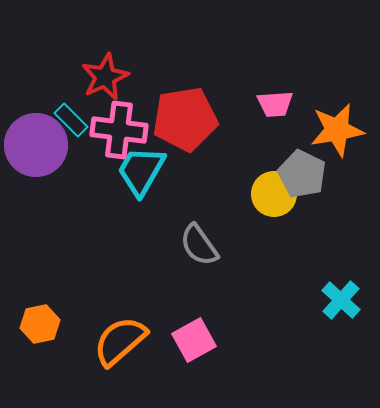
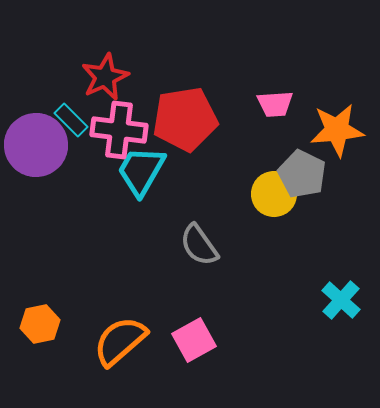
orange star: rotated 4 degrees clockwise
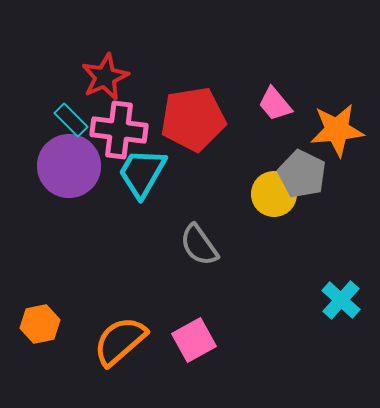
pink trapezoid: rotated 54 degrees clockwise
red pentagon: moved 8 px right
purple circle: moved 33 px right, 21 px down
cyan trapezoid: moved 1 px right, 2 px down
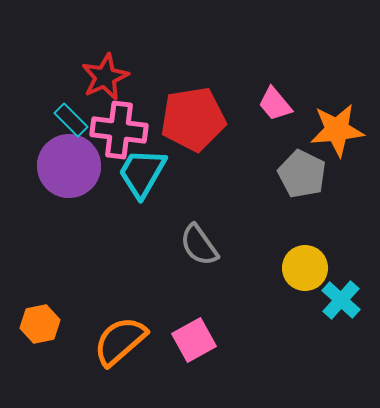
yellow circle: moved 31 px right, 74 px down
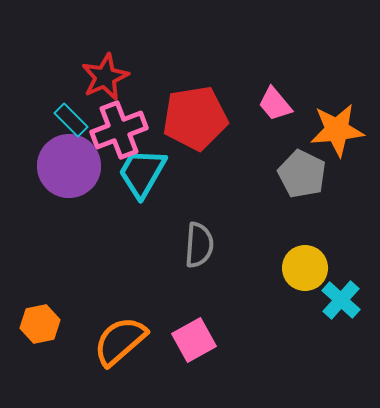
red pentagon: moved 2 px right, 1 px up
pink cross: rotated 28 degrees counterclockwise
gray semicircle: rotated 141 degrees counterclockwise
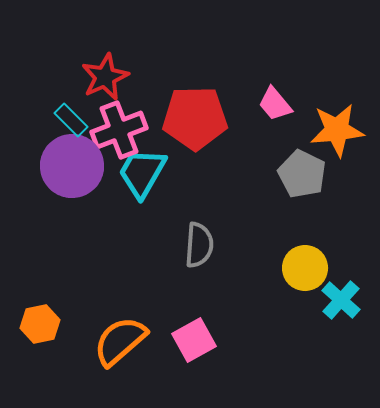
red pentagon: rotated 8 degrees clockwise
purple circle: moved 3 px right
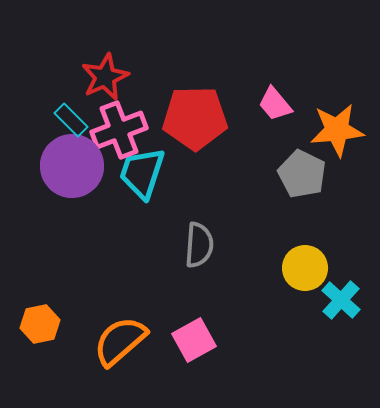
cyan trapezoid: rotated 12 degrees counterclockwise
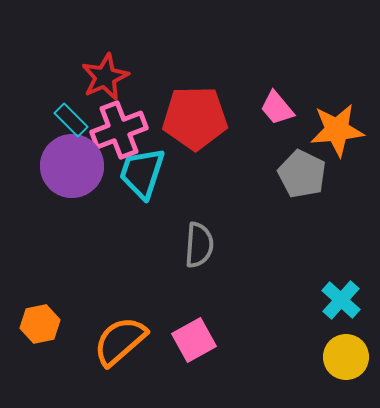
pink trapezoid: moved 2 px right, 4 px down
yellow circle: moved 41 px right, 89 px down
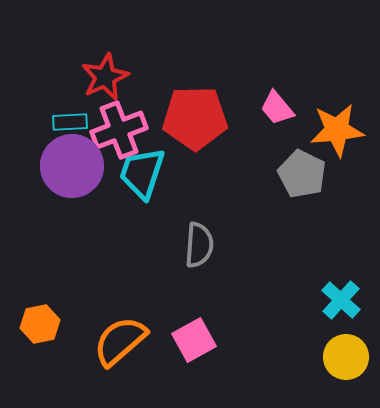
cyan rectangle: moved 1 px left, 2 px down; rotated 48 degrees counterclockwise
